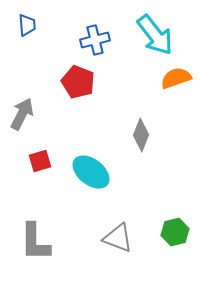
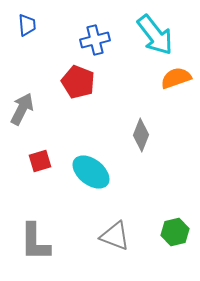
gray arrow: moved 5 px up
gray triangle: moved 3 px left, 2 px up
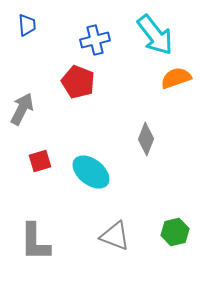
gray diamond: moved 5 px right, 4 px down
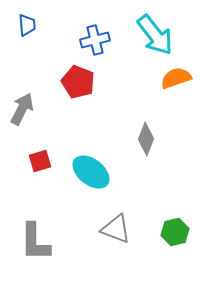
gray triangle: moved 1 px right, 7 px up
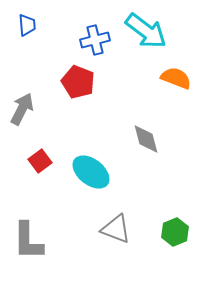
cyan arrow: moved 9 px left, 4 px up; rotated 15 degrees counterclockwise
orange semicircle: rotated 40 degrees clockwise
gray diamond: rotated 36 degrees counterclockwise
red square: rotated 20 degrees counterclockwise
green hexagon: rotated 8 degrees counterclockwise
gray L-shape: moved 7 px left, 1 px up
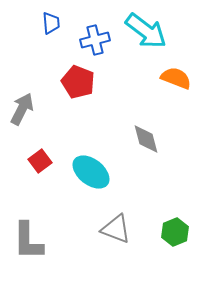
blue trapezoid: moved 24 px right, 2 px up
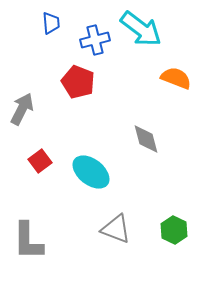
cyan arrow: moved 5 px left, 2 px up
green hexagon: moved 1 px left, 2 px up; rotated 12 degrees counterclockwise
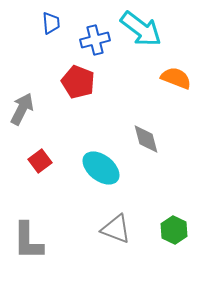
cyan ellipse: moved 10 px right, 4 px up
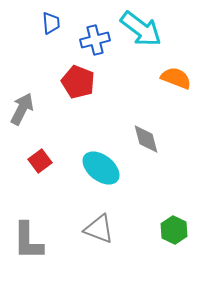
gray triangle: moved 17 px left
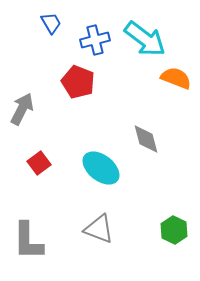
blue trapezoid: rotated 25 degrees counterclockwise
cyan arrow: moved 4 px right, 10 px down
red square: moved 1 px left, 2 px down
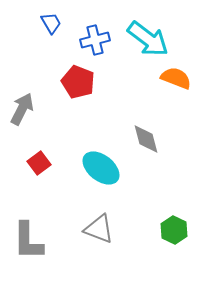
cyan arrow: moved 3 px right
